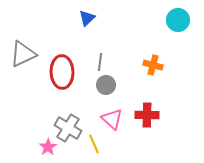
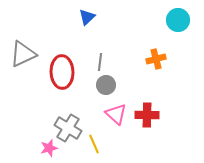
blue triangle: moved 1 px up
orange cross: moved 3 px right, 6 px up; rotated 30 degrees counterclockwise
pink triangle: moved 4 px right, 5 px up
pink star: moved 1 px right, 1 px down; rotated 18 degrees clockwise
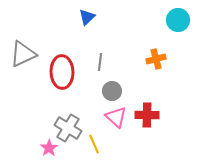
gray circle: moved 6 px right, 6 px down
pink triangle: moved 3 px down
pink star: rotated 18 degrees counterclockwise
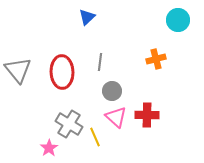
gray triangle: moved 5 px left, 16 px down; rotated 44 degrees counterclockwise
gray cross: moved 1 px right, 4 px up
yellow line: moved 1 px right, 7 px up
